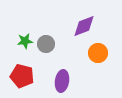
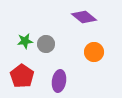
purple diamond: moved 9 px up; rotated 60 degrees clockwise
orange circle: moved 4 px left, 1 px up
red pentagon: rotated 20 degrees clockwise
purple ellipse: moved 3 px left
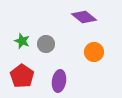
green star: moved 3 px left; rotated 28 degrees clockwise
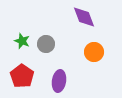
purple diamond: rotated 30 degrees clockwise
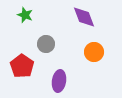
green star: moved 3 px right, 26 px up
red pentagon: moved 10 px up
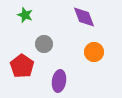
gray circle: moved 2 px left
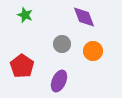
gray circle: moved 18 px right
orange circle: moved 1 px left, 1 px up
purple ellipse: rotated 15 degrees clockwise
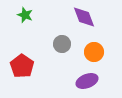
orange circle: moved 1 px right, 1 px down
purple ellipse: moved 28 px right; rotated 45 degrees clockwise
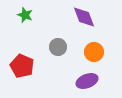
gray circle: moved 4 px left, 3 px down
red pentagon: rotated 10 degrees counterclockwise
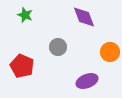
orange circle: moved 16 px right
